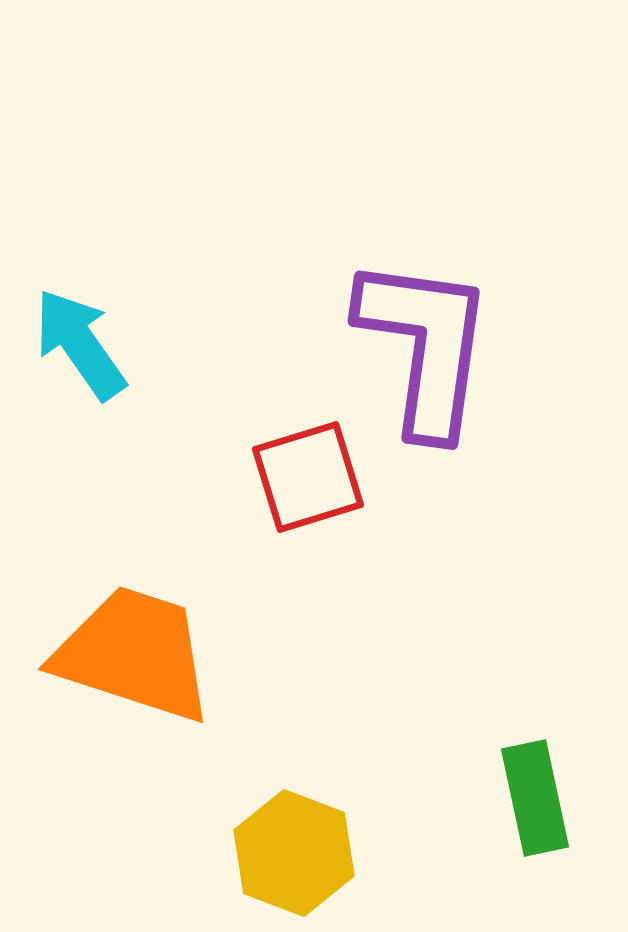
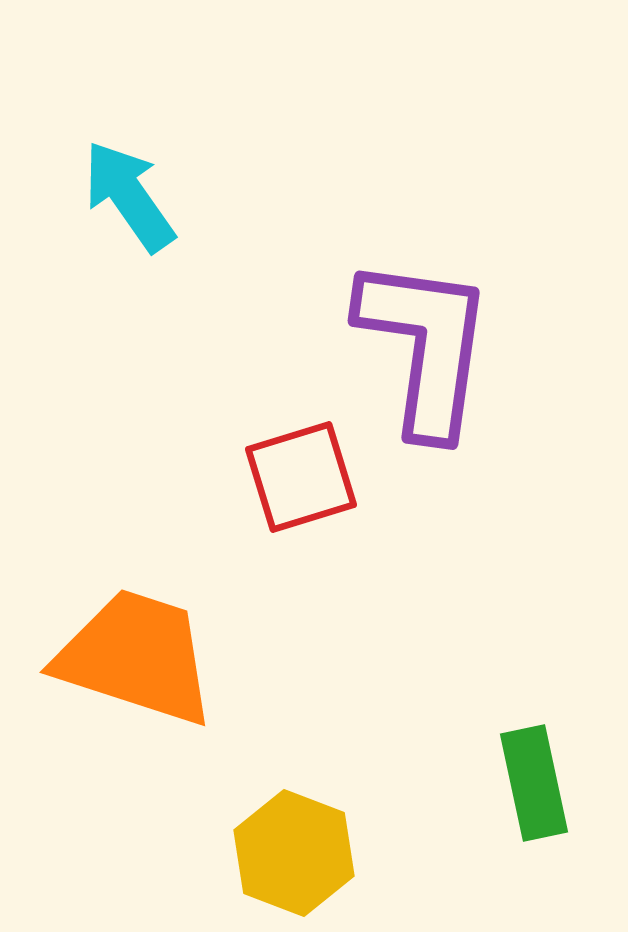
cyan arrow: moved 49 px right, 148 px up
red square: moved 7 px left
orange trapezoid: moved 2 px right, 3 px down
green rectangle: moved 1 px left, 15 px up
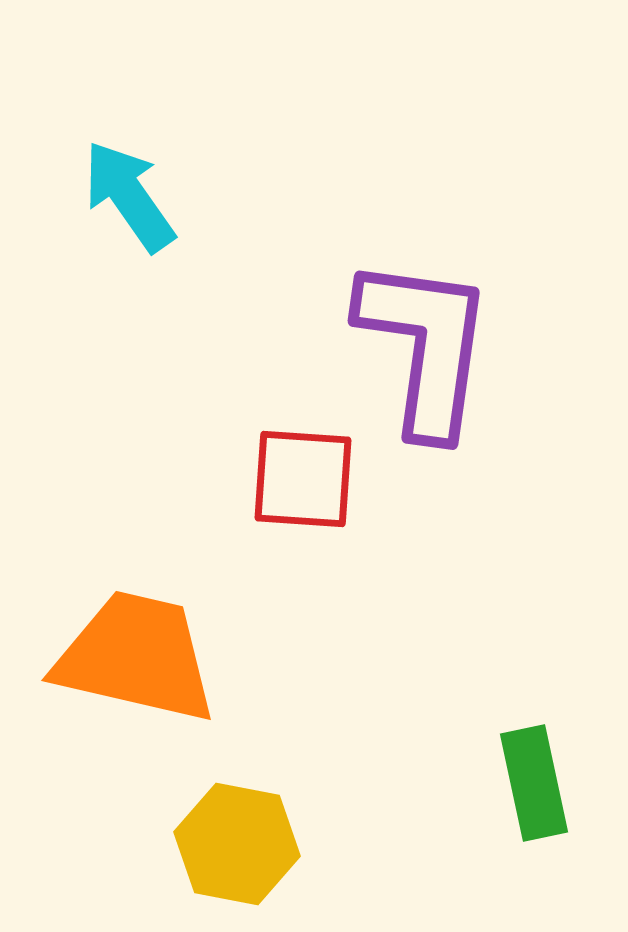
red square: moved 2 px right, 2 px down; rotated 21 degrees clockwise
orange trapezoid: rotated 5 degrees counterclockwise
yellow hexagon: moved 57 px left, 9 px up; rotated 10 degrees counterclockwise
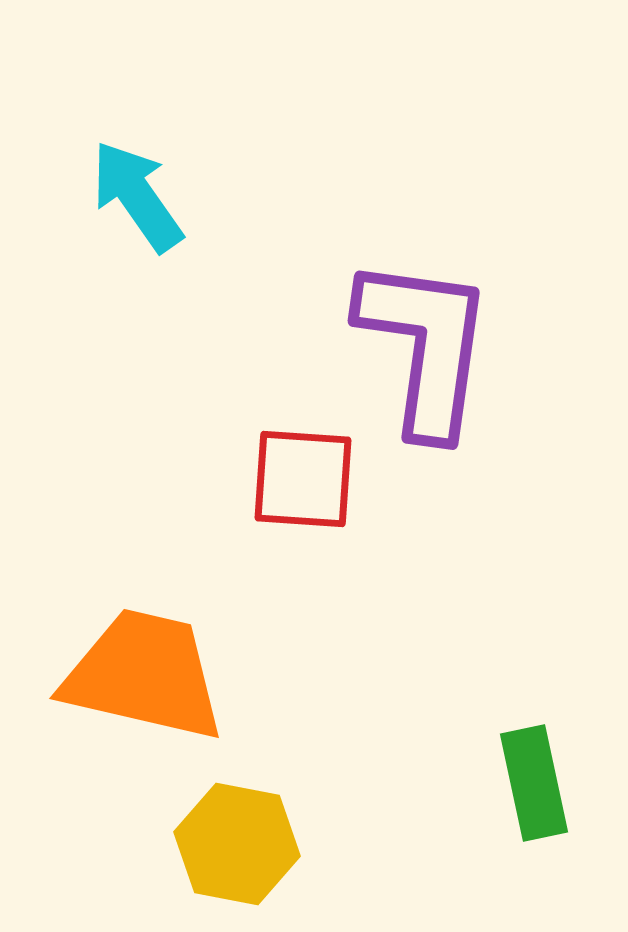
cyan arrow: moved 8 px right
orange trapezoid: moved 8 px right, 18 px down
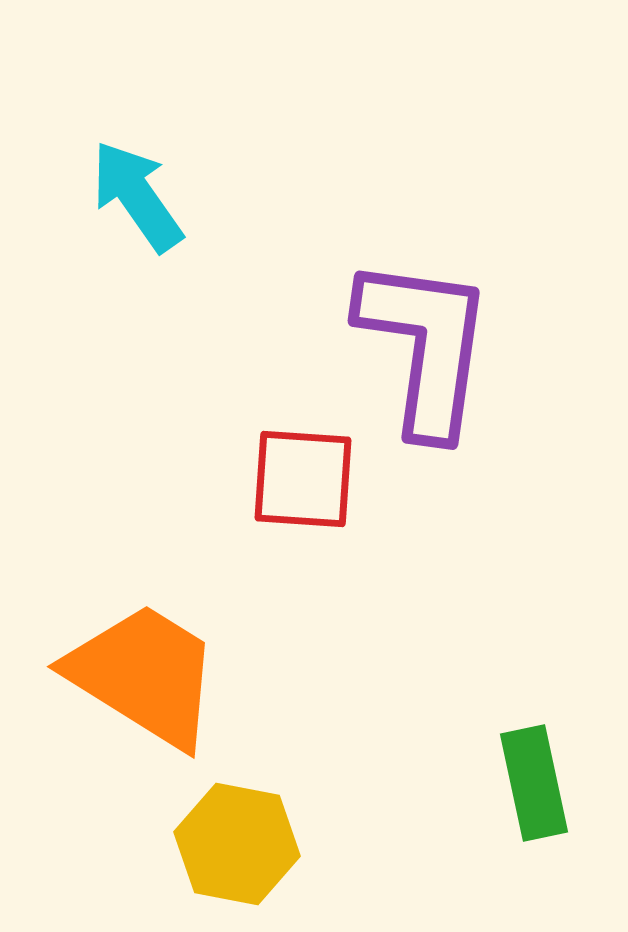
orange trapezoid: rotated 19 degrees clockwise
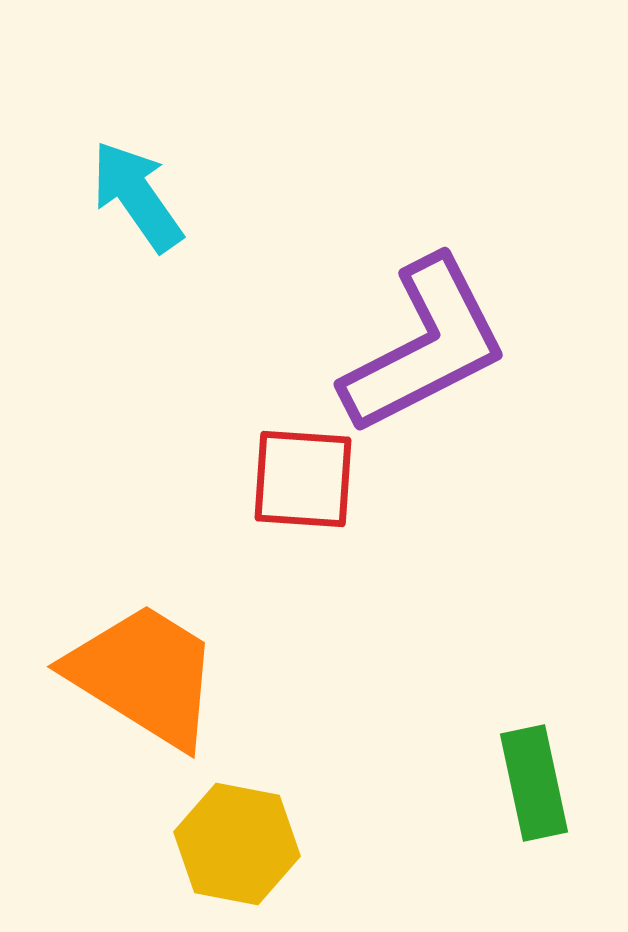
purple L-shape: rotated 55 degrees clockwise
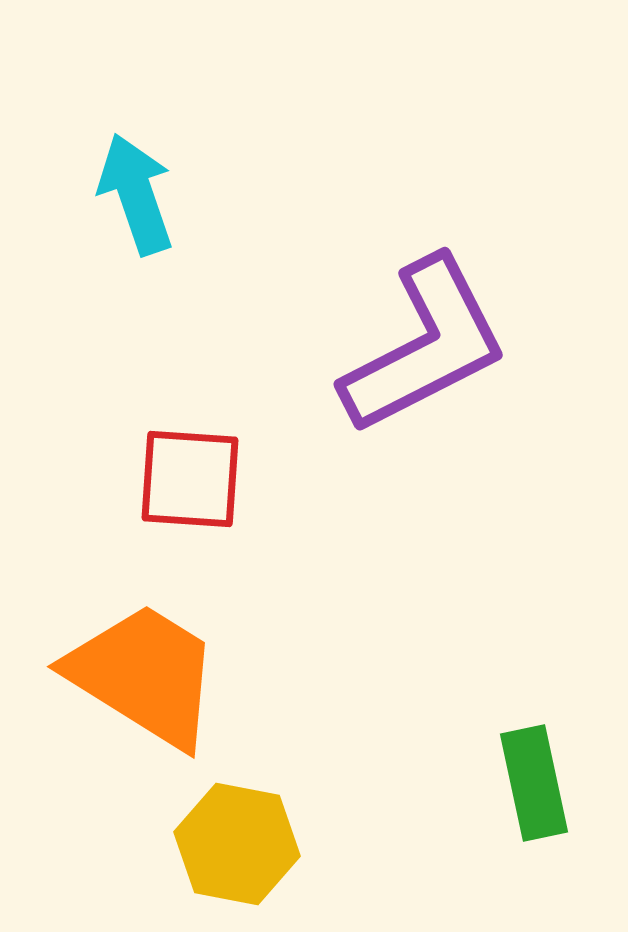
cyan arrow: moved 1 px left, 2 px up; rotated 16 degrees clockwise
red square: moved 113 px left
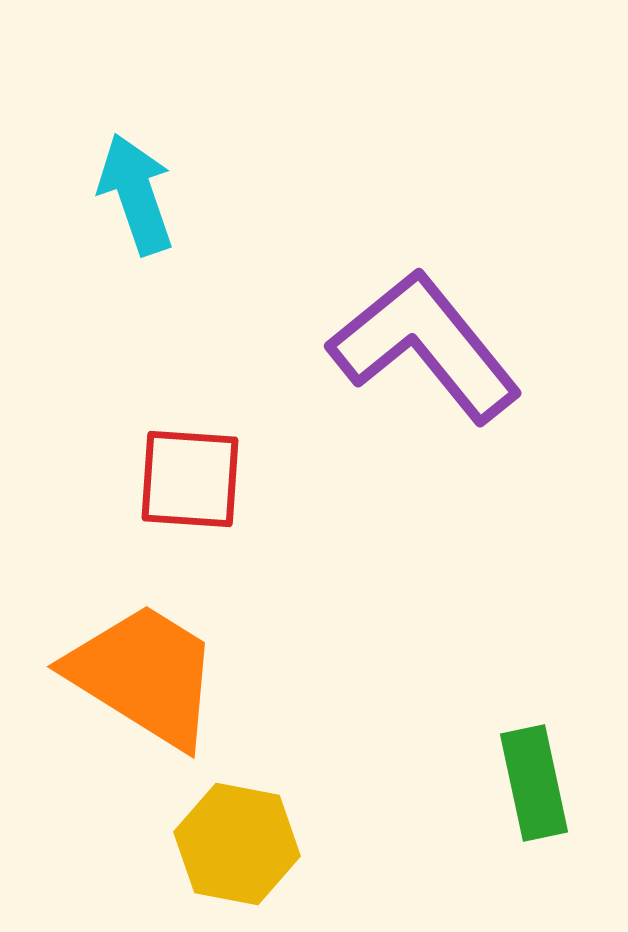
purple L-shape: rotated 102 degrees counterclockwise
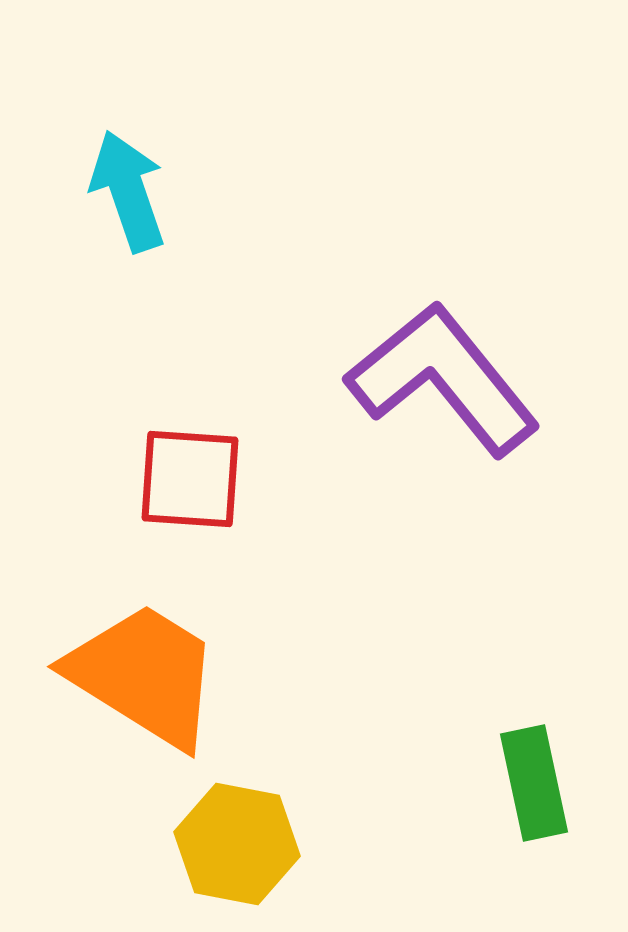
cyan arrow: moved 8 px left, 3 px up
purple L-shape: moved 18 px right, 33 px down
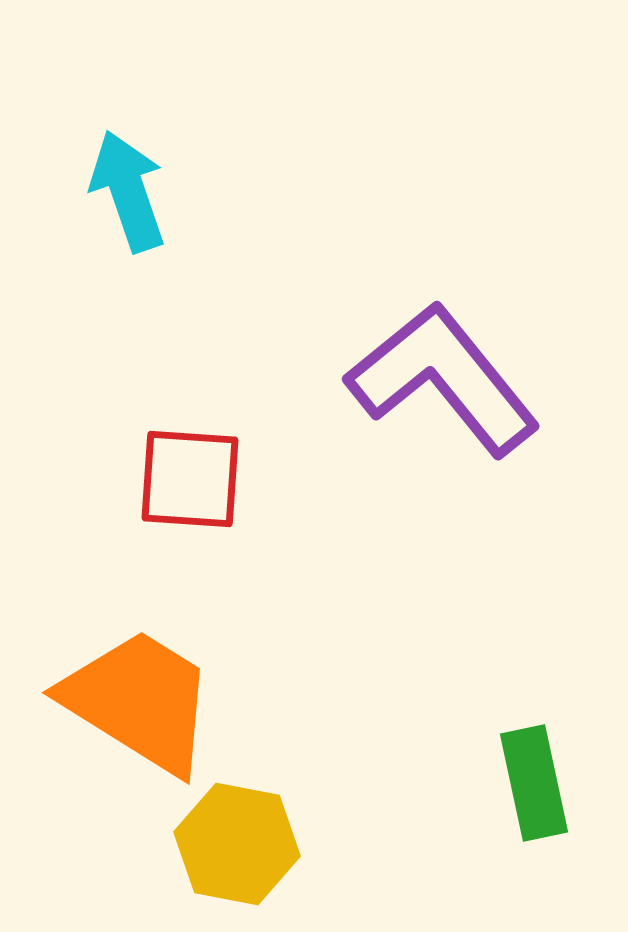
orange trapezoid: moved 5 px left, 26 px down
